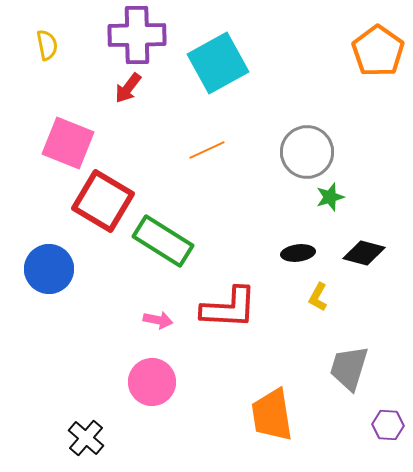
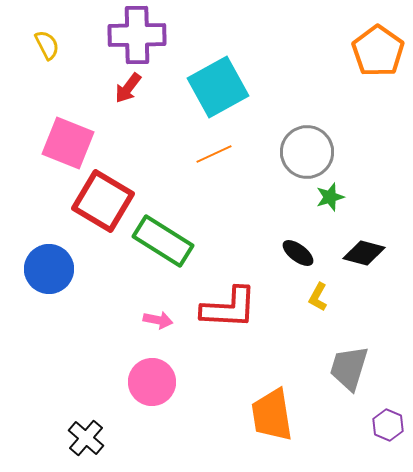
yellow semicircle: rotated 16 degrees counterclockwise
cyan square: moved 24 px down
orange line: moved 7 px right, 4 px down
black ellipse: rotated 44 degrees clockwise
purple hexagon: rotated 20 degrees clockwise
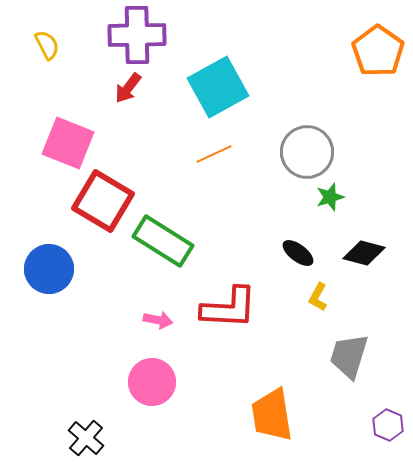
gray trapezoid: moved 12 px up
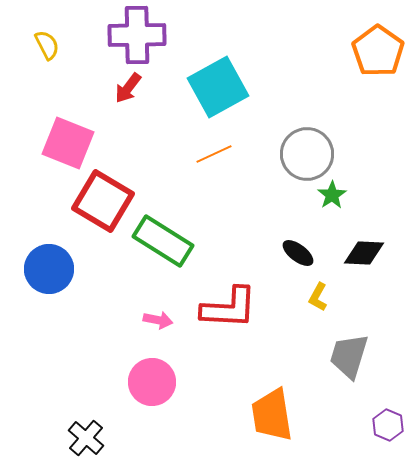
gray circle: moved 2 px down
green star: moved 2 px right, 2 px up; rotated 16 degrees counterclockwise
black diamond: rotated 12 degrees counterclockwise
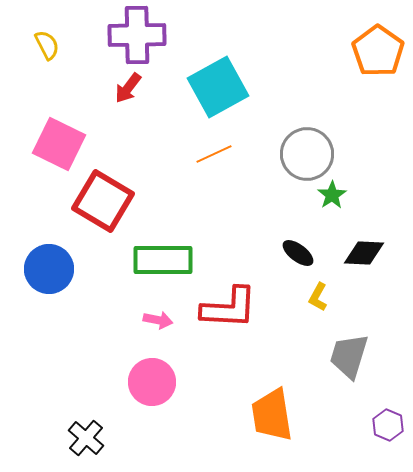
pink square: moved 9 px left, 1 px down; rotated 4 degrees clockwise
green rectangle: moved 19 px down; rotated 32 degrees counterclockwise
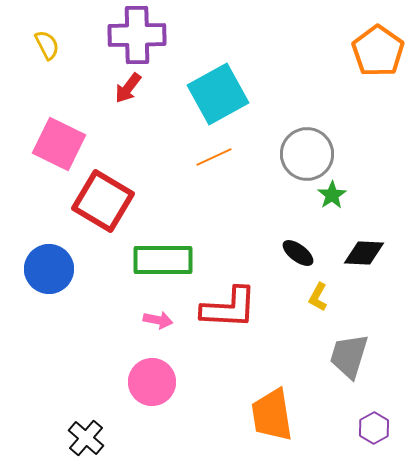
cyan square: moved 7 px down
orange line: moved 3 px down
purple hexagon: moved 14 px left, 3 px down; rotated 8 degrees clockwise
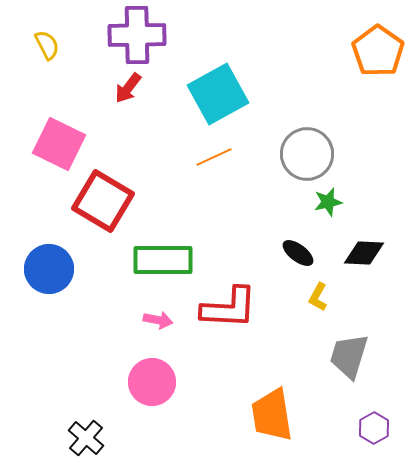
green star: moved 4 px left, 7 px down; rotated 20 degrees clockwise
